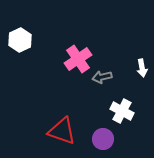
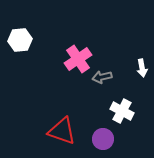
white hexagon: rotated 20 degrees clockwise
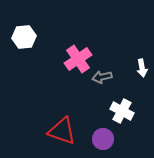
white hexagon: moved 4 px right, 3 px up
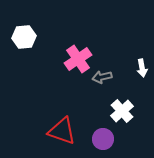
white cross: rotated 20 degrees clockwise
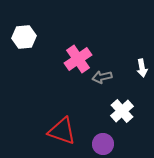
purple circle: moved 5 px down
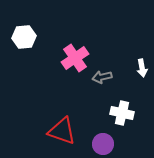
pink cross: moved 3 px left, 1 px up
white cross: moved 2 px down; rotated 35 degrees counterclockwise
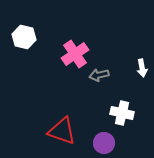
white hexagon: rotated 20 degrees clockwise
pink cross: moved 4 px up
gray arrow: moved 3 px left, 2 px up
purple circle: moved 1 px right, 1 px up
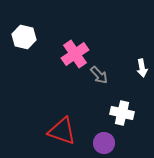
gray arrow: rotated 120 degrees counterclockwise
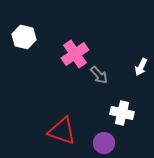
white arrow: moved 1 px left, 1 px up; rotated 36 degrees clockwise
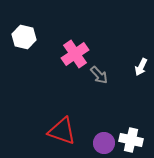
white cross: moved 9 px right, 27 px down
